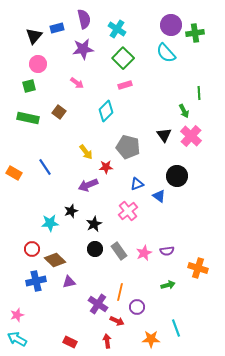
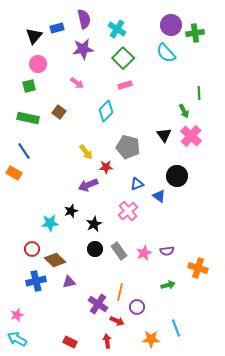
blue line at (45, 167): moved 21 px left, 16 px up
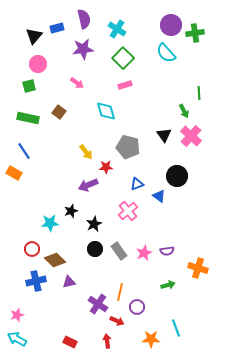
cyan diamond at (106, 111): rotated 60 degrees counterclockwise
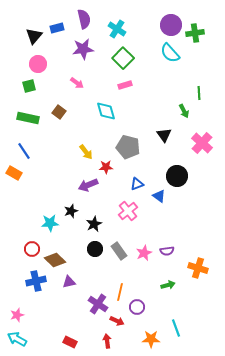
cyan semicircle at (166, 53): moved 4 px right
pink cross at (191, 136): moved 11 px right, 7 px down
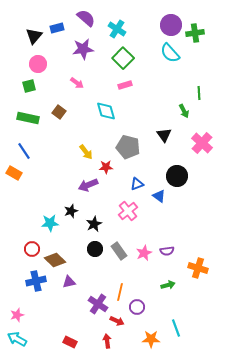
purple semicircle at (84, 19): moved 2 px right, 1 px up; rotated 36 degrees counterclockwise
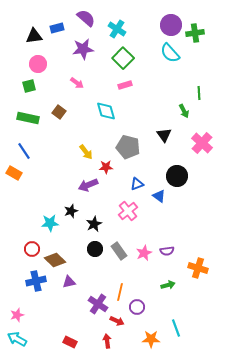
black triangle at (34, 36): rotated 42 degrees clockwise
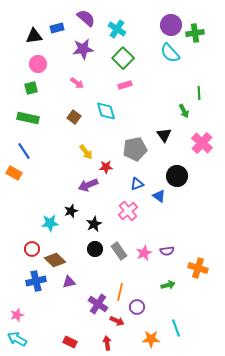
green square at (29, 86): moved 2 px right, 2 px down
brown square at (59, 112): moved 15 px right, 5 px down
gray pentagon at (128, 147): moved 7 px right, 2 px down; rotated 25 degrees counterclockwise
red arrow at (107, 341): moved 2 px down
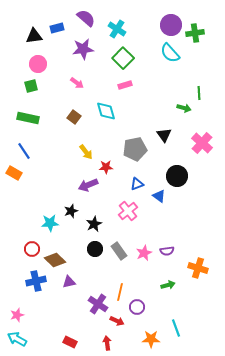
green square at (31, 88): moved 2 px up
green arrow at (184, 111): moved 3 px up; rotated 48 degrees counterclockwise
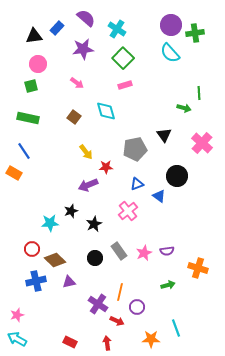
blue rectangle at (57, 28): rotated 32 degrees counterclockwise
black circle at (95, 249): moved 9 px down
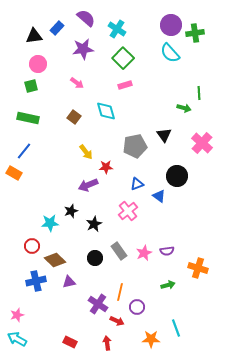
gray pentagon at (135, 149): moved 3 px up
blue line at (24, 151): rotated 72 degrees clockwise
red circle at (32, 249): moved 3 px up
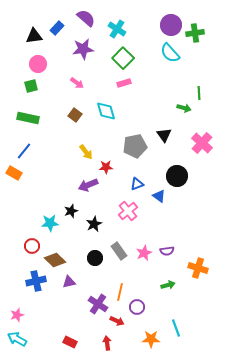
pink rectangle at (125, 85): moved 1 px left, 2 px up
brown square at (74, 117): moved 1 px right, 2 px up
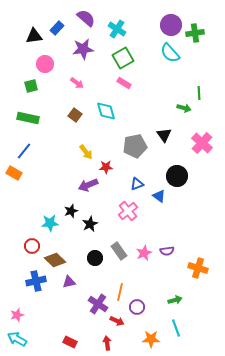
green square at (123, 58): rotated 15 degrees clockwise
pink circle at (38, 64): moved 7 px right
pink rectangle at (124, 83): rotated 48 degrees clockwise
black star at (94, 224): moved 4 px left
green arrow at (168, 285): moved 7 px right, 15 px down
